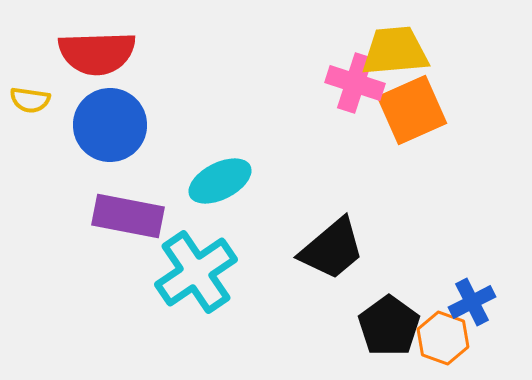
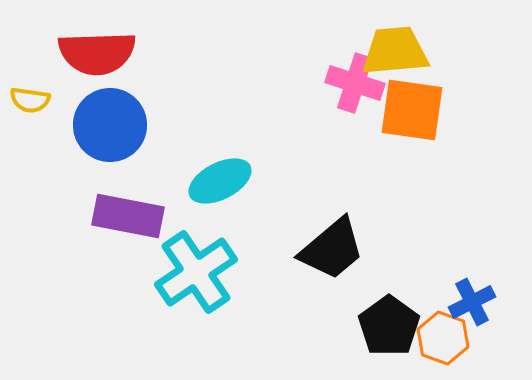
orange square: rotated 32 degrees clockwise
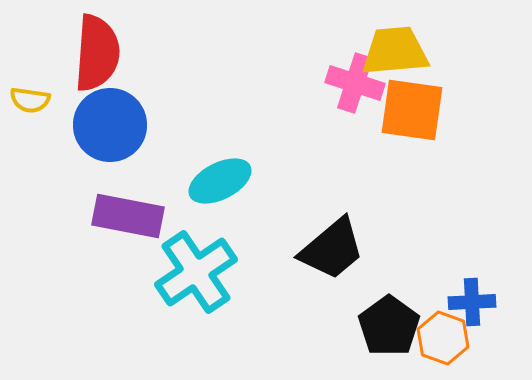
red semicircle: rotated 84 degrees counterclockwise
blue cross: rotated 24 degrees clockwise
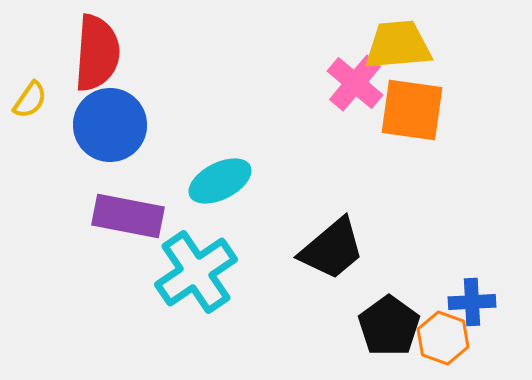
yellow trapezoid: moved 3 px right, 6 px up
pink cross: rotated 22 degrees clockwise
yellow semicircle: rotated 63 degrees counterclockwise
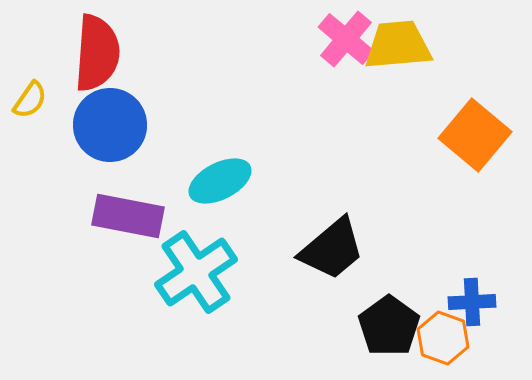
pink cross: moved 9 px left, 44 px up
orange square: moved 63 px right, 25 px down; rotated 32 degrees clockwise
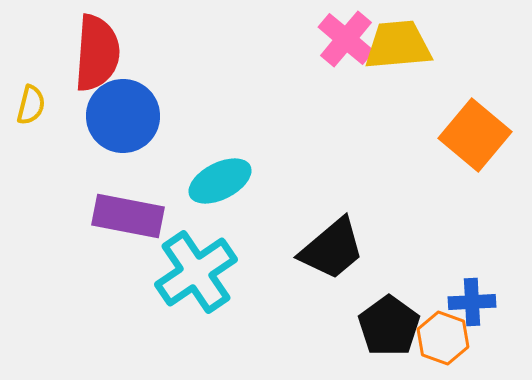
yellow semicircle: moved 1 px right, 5 px down; rotated 21 degrees counterclockwise
blue circle: moved 13 px right, 9 px up
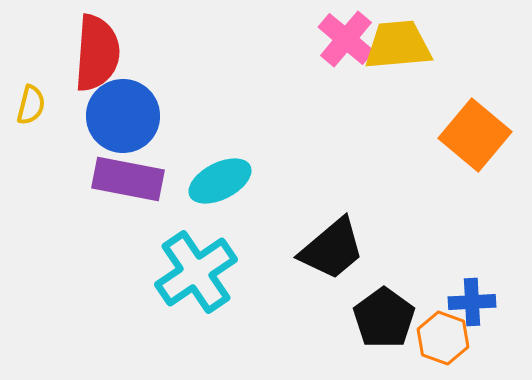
purple rectangle: moved 37 px up
black pentagon: moved 5 px left, 8 px up
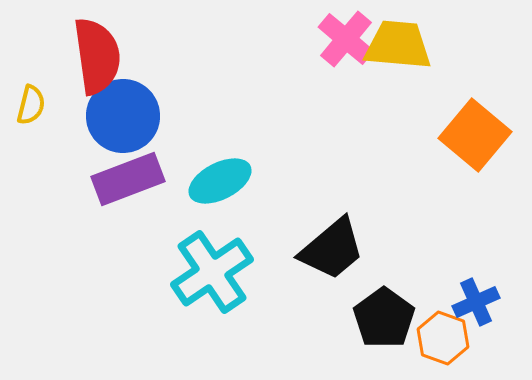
yellow trapezoid: rotated 10 degrees clockwise
red semicircle: moved 3 px down; rotated 12 degrees counterclockwise
purple rectangle: rotated 32 degrees counterclockwise
cyan cross: moved 16 px right
blue cross: moved 4 px right; rotated 21 degrees counterclockwise
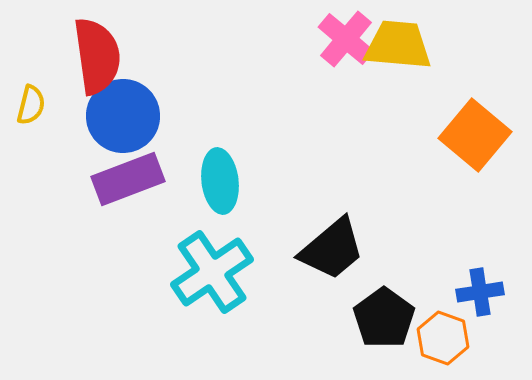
cyan ellipse: rotated 70 degrees counterclockwise
blue cross: moved 4 px right, 10 px up; rotated 15 degrees clockwise
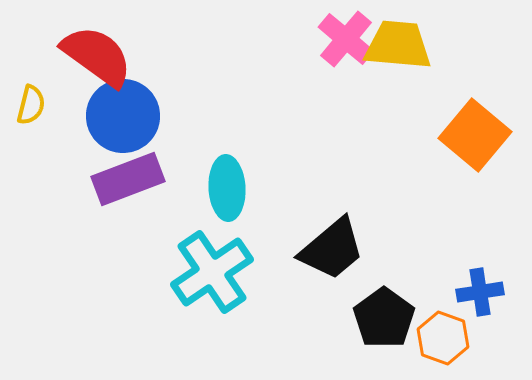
red semicircle: rotated 46 degrees counterclockwise
cyan ellipse: moved 7 px right, 7 px down; rotated 4 degrees clockwise
